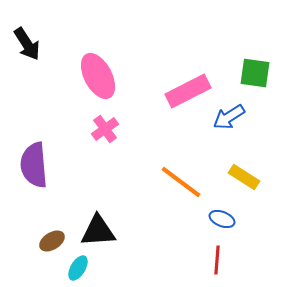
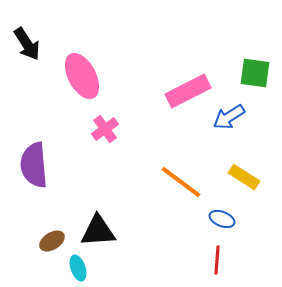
pink ellipse: moved 16 px left
cyan ellipse: rotated 50 degrees counterclockwise
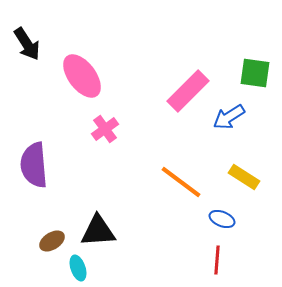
pink ellipse: rotated 9 degrees counterclockwise
pink rectangle: rotated 18 degrees counterclockwise
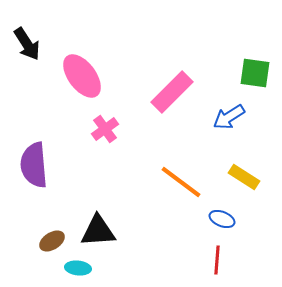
pink rectangle: moved 16 px left, 1 px down
cyan ellipse: rotated 65 degrees counterclockwise
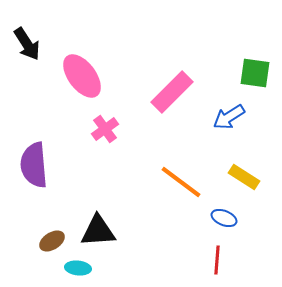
blue ellipse: moved 2 px right, 1 px up
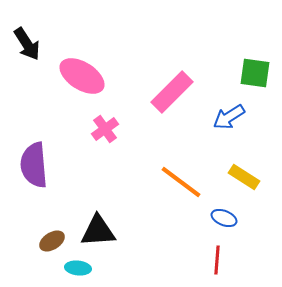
pink ellipse: rotated 21 degrees counterclockwise
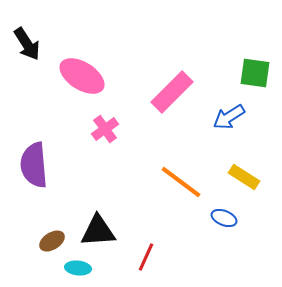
red line: moved 71 px left, 3 px up; rotated 20 degrees clockwise
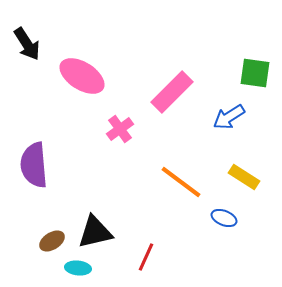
pink cross: moved 15 px right
black triangle: moved 3 px left, 1 px down; rotated 9 degrees counterclockwise
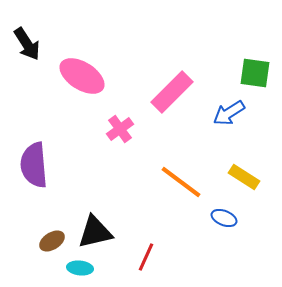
blue arrow: moved 4 px up
cyan ellipse: moved 2 px right
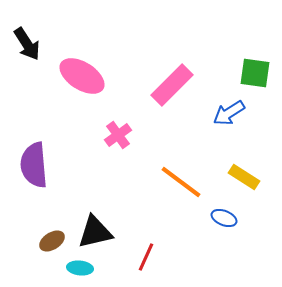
pink rectangle: moved 7 px up
pink cross: moved 2 px left, 6 px down
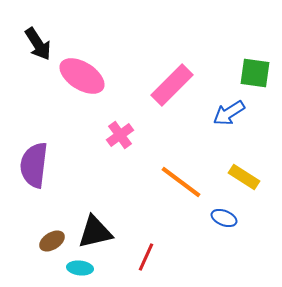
black arrow: moved 11 px right
pink cross: moved 2 px right
purple semicircle: rotated 12 degrees clockwise
